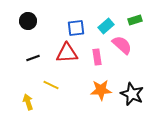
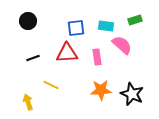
cyan rectangle: rotated 49 degrees clockwise
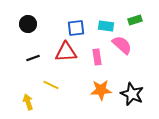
black circle: moved 3 px down
red triangle: moved 1 px left, 1 px up
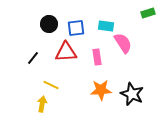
green rectangle: moved 13 px right, 7 px up
black circle: moved 21 px right
pink semicircle: moved 1 px right, 2 px up; rotated 15 degrees clockwise
black line: rotated 32 degrees counterclockwise
yellow arrow: moved 14 px right, 2 px down; rotated 28 degrees clockwise
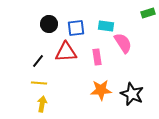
black line: moved 5 px right, 3 px down
yellow line: moved 12 px left, 2 px up; rotated 21 degrees counterclockwise
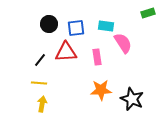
black line: moved 2 px right, 1 px up
black star: moved 5 px down
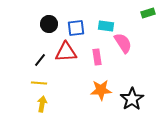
black star: rotated 15 degrees clockwise
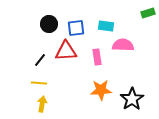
pink semicircle: moved 2 px down; rotated 55 degrees counterclockwise
red triangle: moved 1 px up
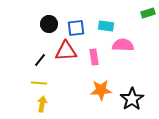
pink rectangle: moved 3 px left
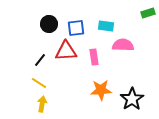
yellow line: rotated 28 degrees clockwise
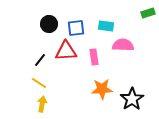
orange star: moved 1 px right, 1 px up
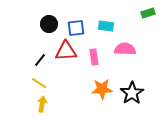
pink semicircle: moved 2 px right, 4 px down
black star: moved 6 px up
